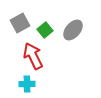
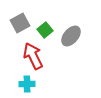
gray ellipse: moved 2 px left, 6 px down
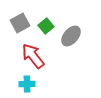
green square: moved 1 px right, 4 px up
red arrow: rotated 12 degrees counterclockwise
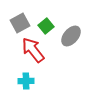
red arrow: moved 6 px up
cyan cross: moved 1 px left, 3 px up
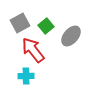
cyan cross: moved 5 px up
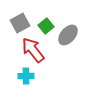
gray ellipse: moved 3 px left, 1 px up
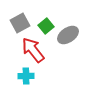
gray ellipse: rotated 15 degrees clockwise
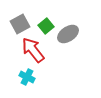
gray square: moved 1 px down
gray ellipse: moved 1 px up
cyan cross: moved 1 px right, 1 px down; rotated 28 degrees clockwise
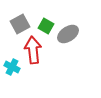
green square: rotated 21 degrees counterclockwise
red arrow: rotated 32 degrees clockwise
cyan cross: moved 15 px left, 10 px up
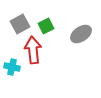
green square: rotated 35 degrees clockwise
gray ellipse: moved 13 px right
cyan cross: rotated 14 degrees counterclockwise
